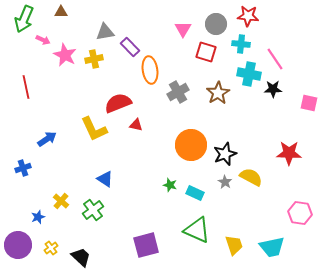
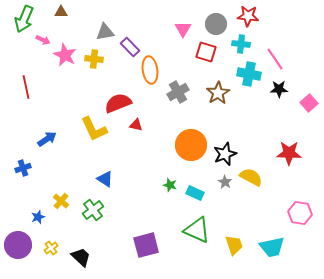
yellow cross at (94, 59): rotated 18 degrees clockwise
black star at (273, 89): moved 6 px right
pink square at (309, 103): rotated 36 degrees clockwise
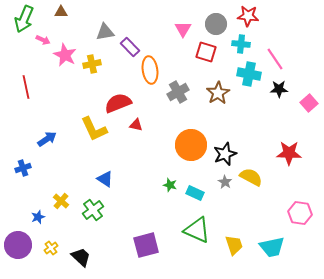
yellow cross at (94, 59): moved 2 px left, 5 px down; rotated 18 degrees counterclockwise
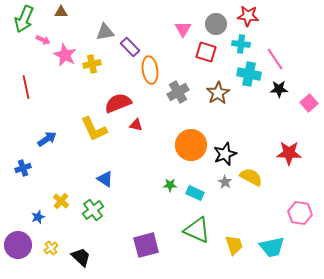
green star at (170, 185): rotated 16 degrees counterclockwise
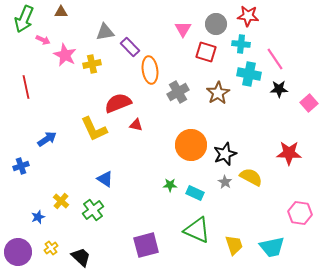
blue cross at (23, 168): moved 2 px left, 2 px up
purple circle at (18, 245): moved 7 px down
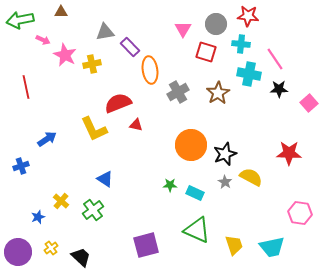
green arrow at (24, 19): moved 4 px left, 1 px down; rotated 56 degrees clockwise
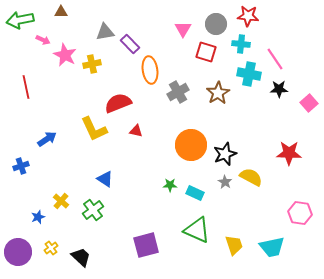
purple rectangle at (130, 47): moved 3 px up
red triangle at (136, 125): moved 6 px down
